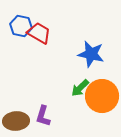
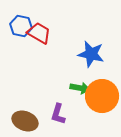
green arrow: rotated 126 degrees counterclockwise
purple L-shape: moved 15 px right, 2 px up
brown ellipse: moved 9 px right; rotated 25 degrees clockwise
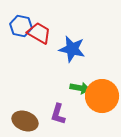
blue star: moved 19 px left, 5 px up
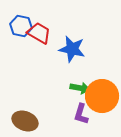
purple L-shape: moved 23 px right
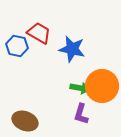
blue hexagon: moved 4 px left, 20 px down
orange circle: moved 10 px up
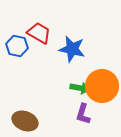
purple L-shape: moved 2 px right
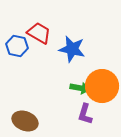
purple L-shape: moved 2 px right
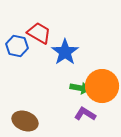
blue star: moved 7 px left, 3 px down; rotated 24 degrees clockwise
purple L-shape: rotated 105 degrees clockwise
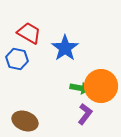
red trapezoid: moved 10 px left
blue hexagon: moved 13 px down
blue star: moved 4 px up
orange circle: moved 1 px left
purple L-shape: rotated 95 degrees clockwise
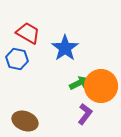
red trapezoid: moved 1 px left
green arrow: moved 1 px left, 5 px up; rotated 36 degrees counterclockwise
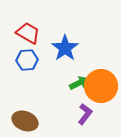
blue hexagon: moved 10 px right, 1 px down; rotated 15 degrees counterclockwise
